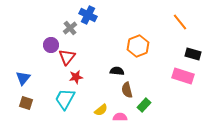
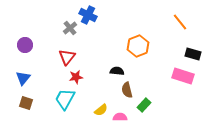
purple circle: moved 26 px left
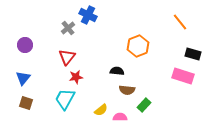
gray cross: moved 2 px left
brown semicircle: rotated 70 degrees counterclockwise
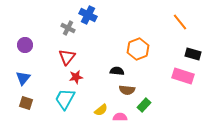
gray cross: rotated 24 degrees counterclockwise
orange hexagon: moved 3 px down
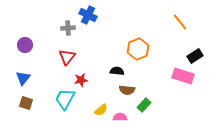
gray cross: rotated 32 degrees counterclockwise
black rectangle: moved 2 px right, 2 px down; rotated 49 degrees counterclockwise
red star: moved 5 px right, 3 px down
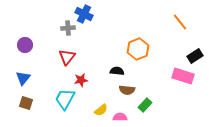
blue cross: moved 4 px left, 1 px up
green rectangle: moved 1 px right
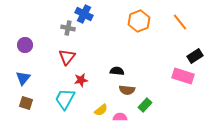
gray cross: rotated 16 degrees clockwise
orange hexagon: moved 1 px right, 28 px up
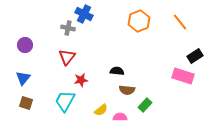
cyan trapezoid: moved 2 px down
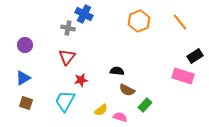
blue triangle: rotated 21 degrees clockwise
brown semicircle: rotated 21 degrees clockwise
pink semicircle: rotated 16 degrees clockwise
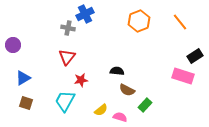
blue cross: moved 1 px right; rotated 36 degrees clockwise
purple circle: moved 12 px left
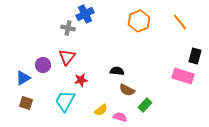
purple circle: moved 30 px right, 20 px down
black rectangle: rotated 42 degrees counterclockwise
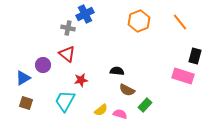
red triangle: moved 3 px up; rotated 30 degrees counterclockwise
pink semicircle: moved 3 px up
